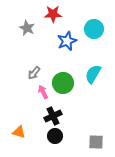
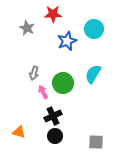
gray arrow: rotated 24 degrees counterclockwise
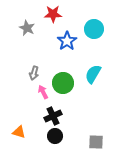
blue star: rotated 12 degrees counterclockwise
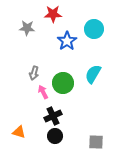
gray star: rotated 21 degrees counterclockwise
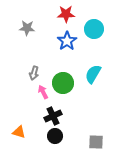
red star: moved 13 px right
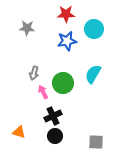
blue star: rotated 24 degrees clockwise
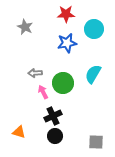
gray star: moved 2 px left, 1 px up; rotated 21 degrees clockwise
blue star: moved 2 px down
gray arrow: moved 1 px right; rotated 72 degrees clockwise
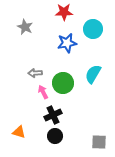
red star: moved 2 px left, 2 px up
cyan circle: moved 1 px left
black cross: moved 1 px up
gray square: moved 3 px right
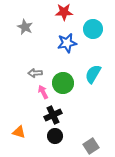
gray square: moved 8 px left, 4 px down; rotated 35 degrees counterclockwise
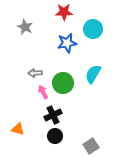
orange triangle: moved 1 px left, 3 px up
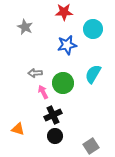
blue star: moved 2 px down
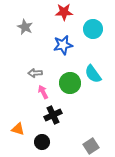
blue star: moved 4 px left
cyan semicircle: rotated 66 degrees counterclockwise
green circle: moved 7 px right
black circle: moved 13 px left, 6 px down
